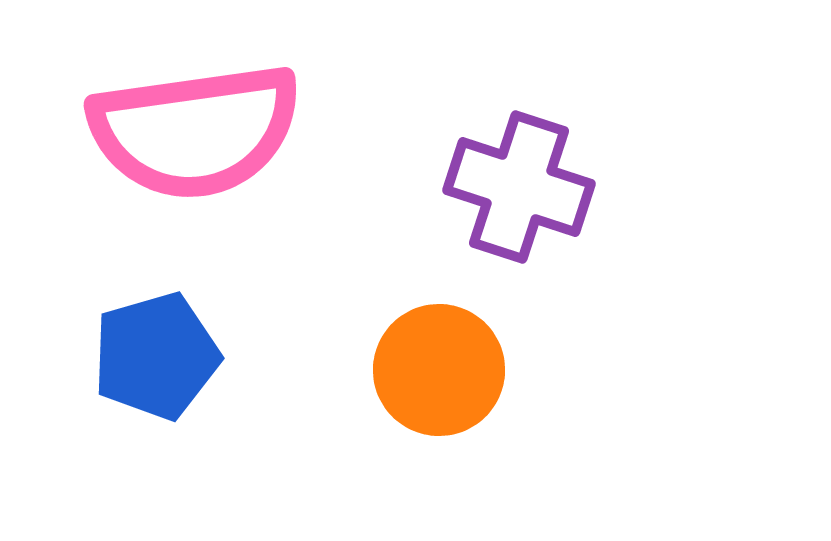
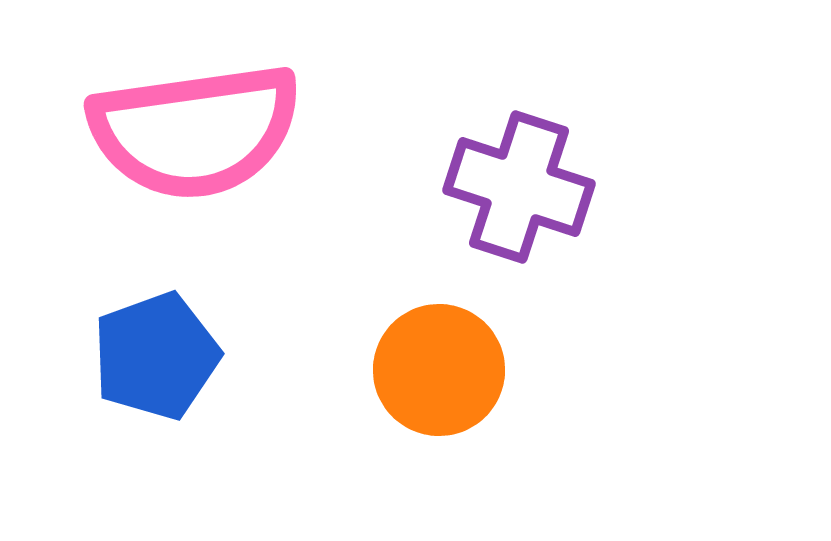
blue pentagon: rotated 4 degrees counterclockwise
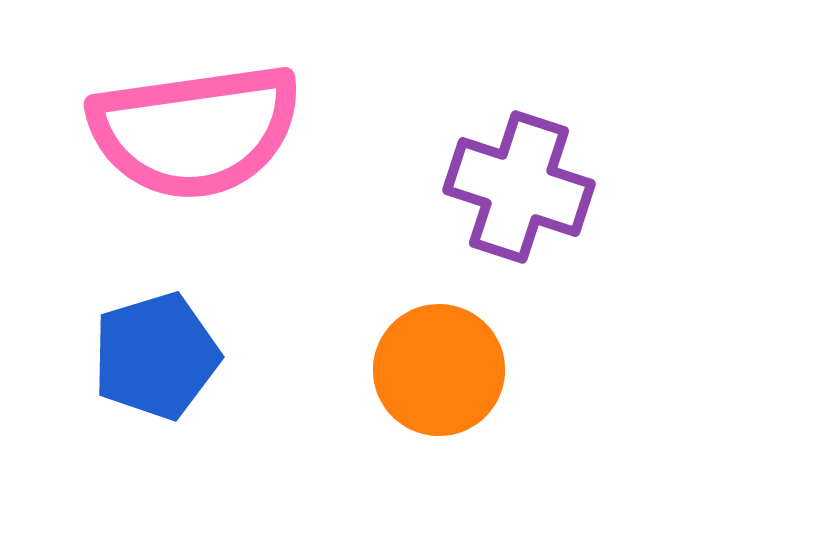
blue pentagon: rotated 3 degrees clockwise
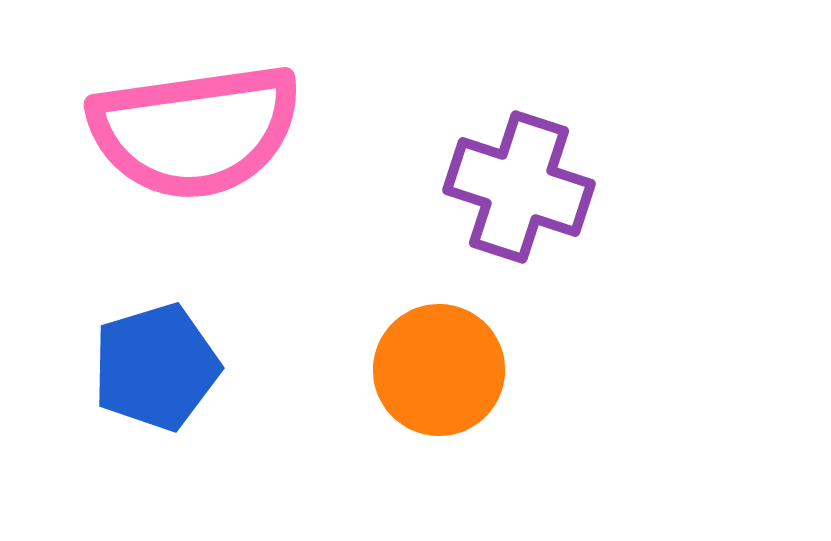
blue pentagon: moved 11 px down
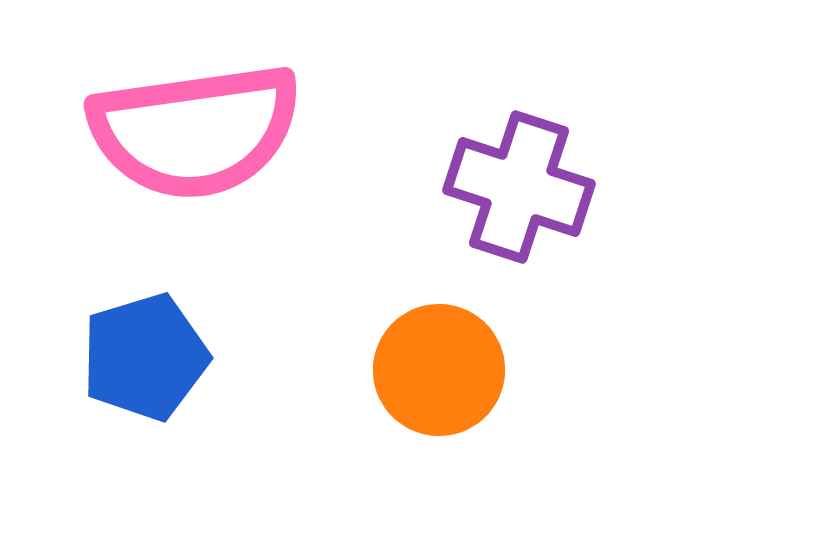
blue pentagon: moved 11 px left, 10 px up
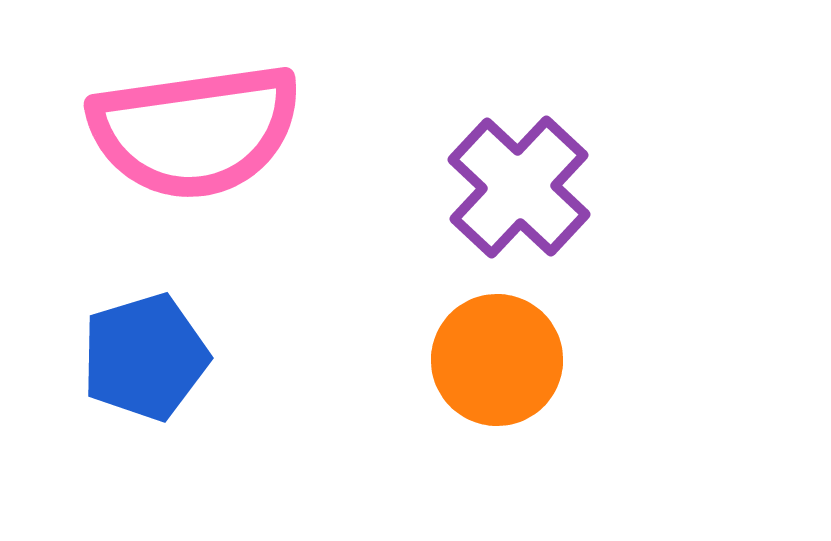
purple cross: rotated 25 degrees clockwise
orange circle: moved 58 px right, 10 px up
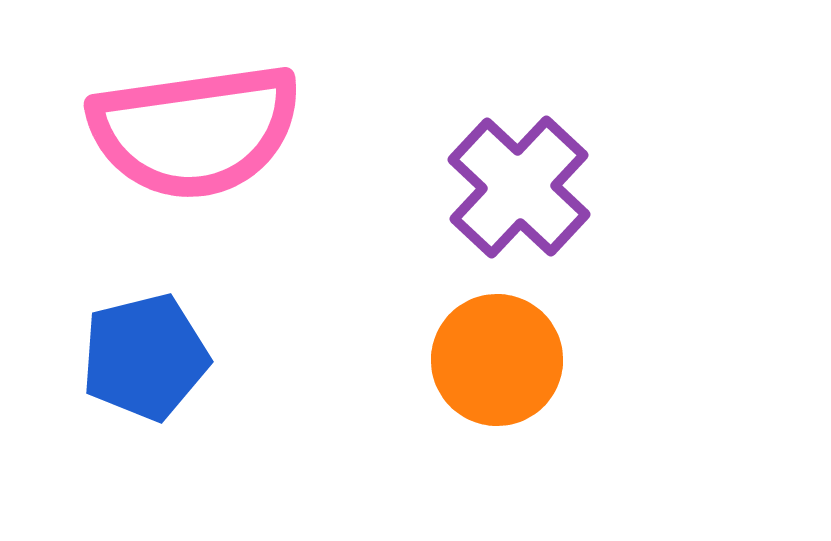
blue pentagon: rotated 3 degrees clockwise
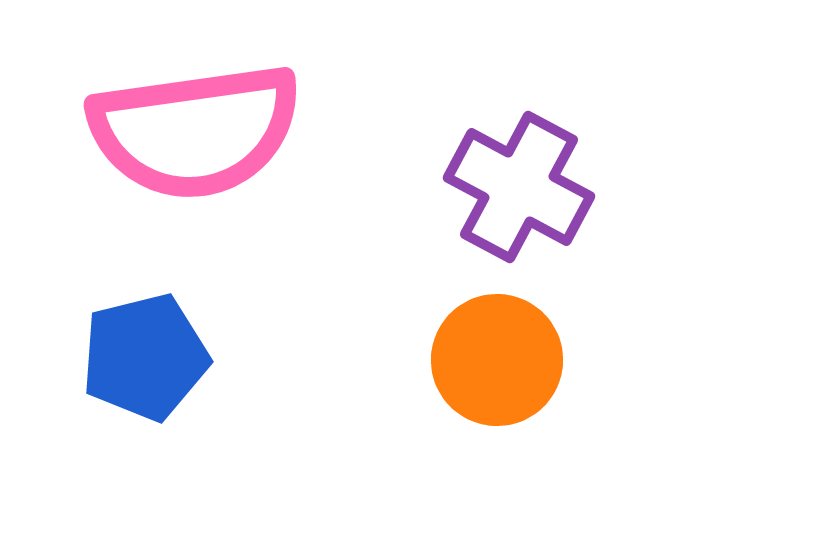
purple cross: rotated 15 degrees counterclockwise
